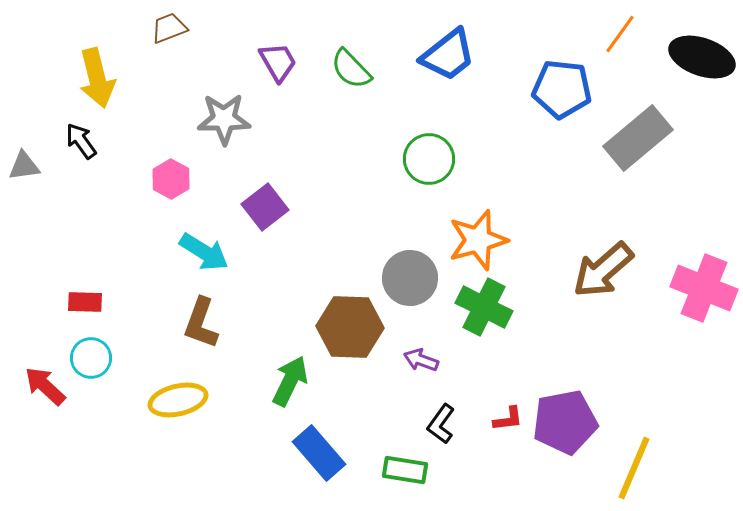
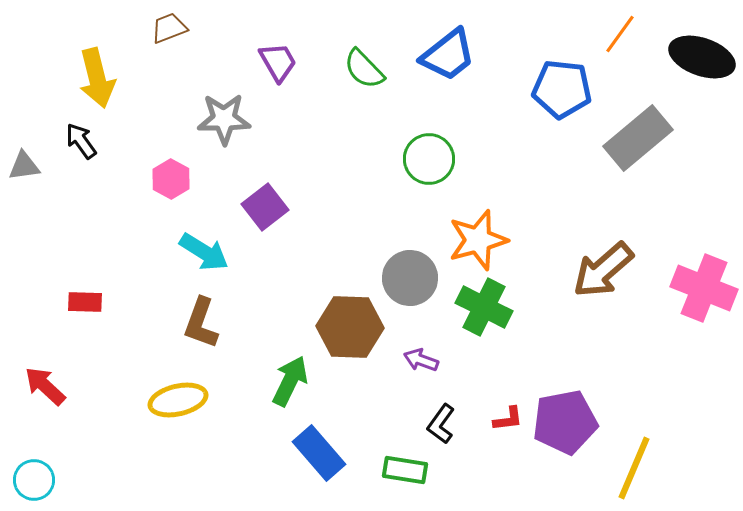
green semicircle: moved 13 px right
cyan circle: moved 57 px left, 122 px down
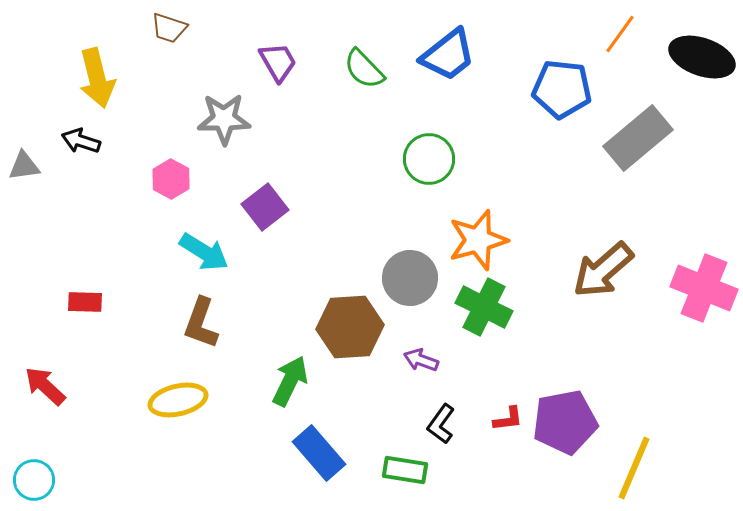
brown trapezoid: rotated 141 degrees counterclockwise
black arrow: rotated 36 degrees counterclockwise
brown hexagon: rotated 6 degrees counterclockwise
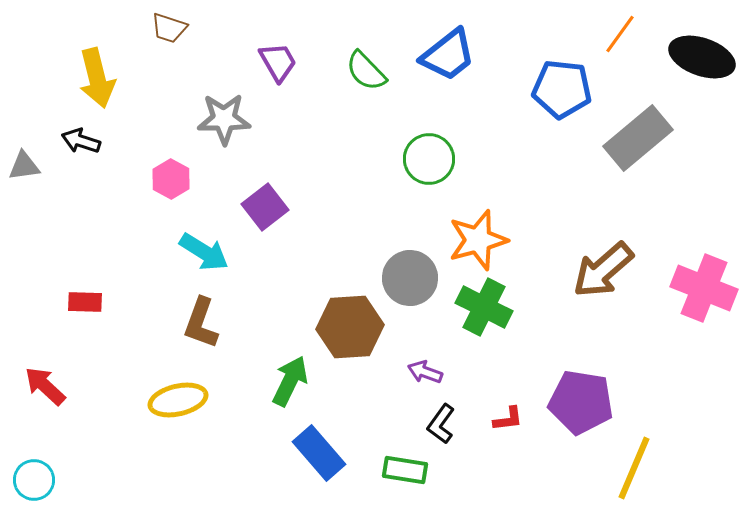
green semicircle: moved 2 px right, 2 px down
purple arrow: moved 4 px right, 12 px down
purple pentagon: moved 16 px right, 20 px up; rotated 20 degrees clockwise
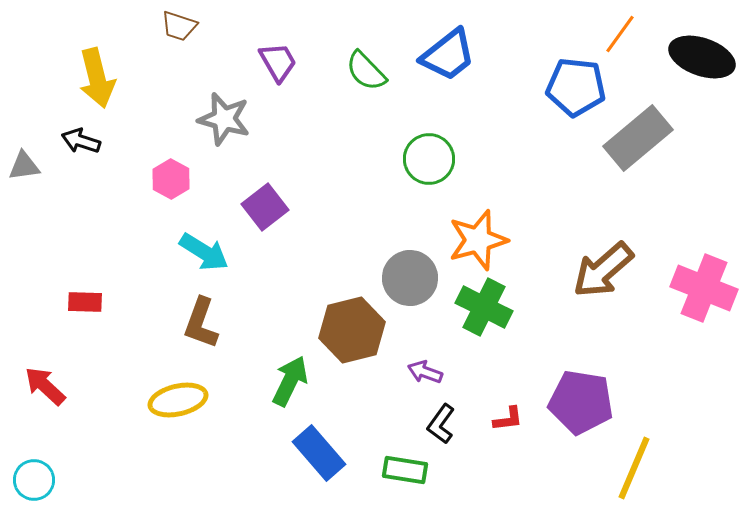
brown trapezoid: moved 10 px right, 2 px up
blue pentagon: moved 14 px right, 2 px up
gray star: rotated 16 degrees clockwise
brown hexagon: moved 2 px right, 3 px down; rotated 10 degrees counterclockwise
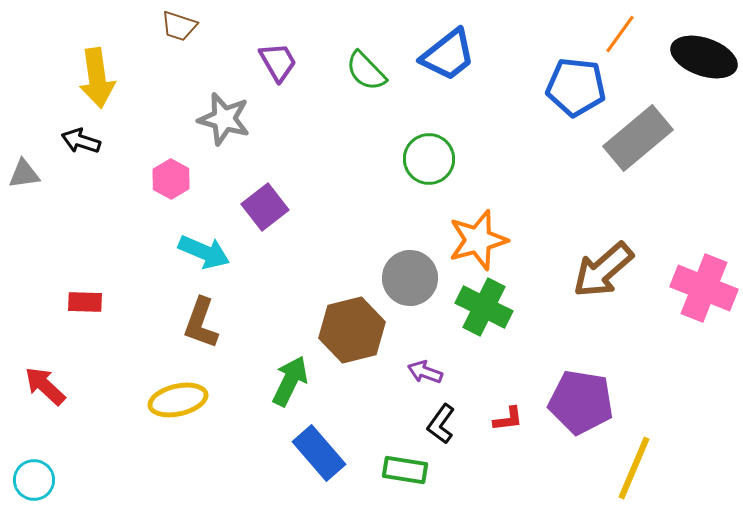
black ellipse: moved 2 px right
yellow arrow: rotated 6 degrees clockwise
gray triangle: moved 8 px down
cyan arrow: rotated 9 degrees counterclockwise
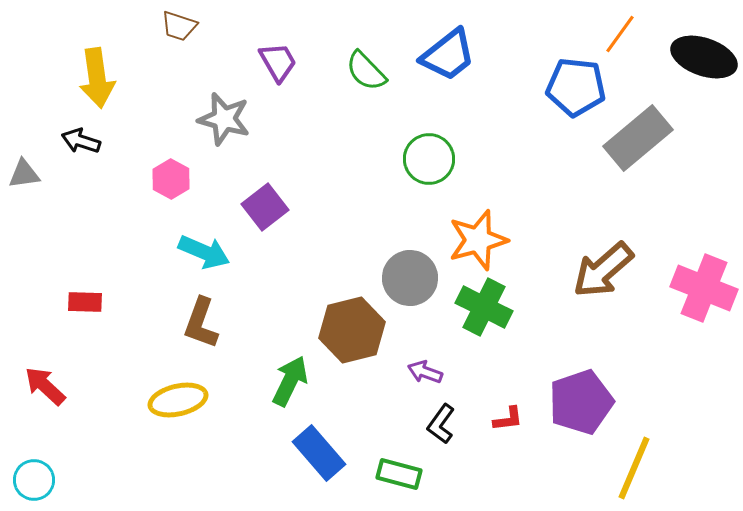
purple pentagon: rotated 28 degrees counterclockwise
green rectangle: moved 6 px left, 4 px down; rotated 6 degrees clockwise
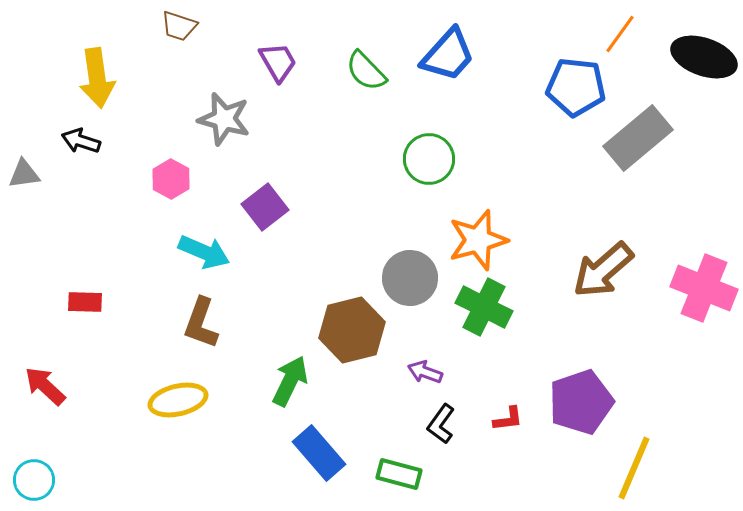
blue trapezoid: rotated 10 degrees counterclockwise
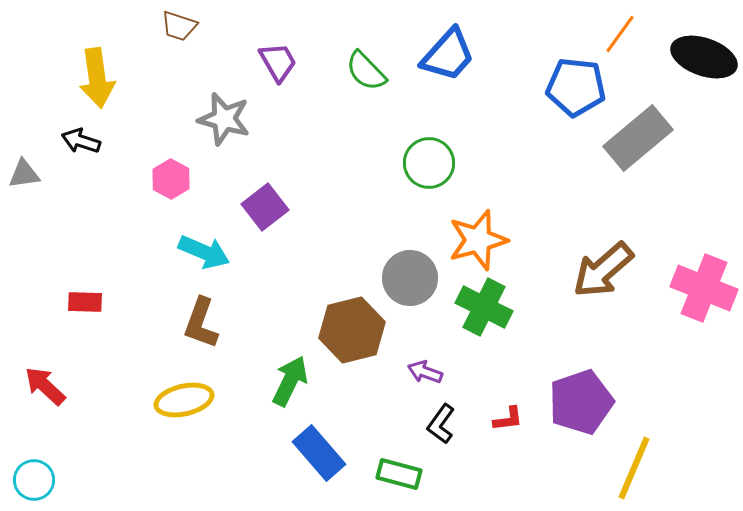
green circle: moved 4 px down
yellow ellipse: moved 6 px right
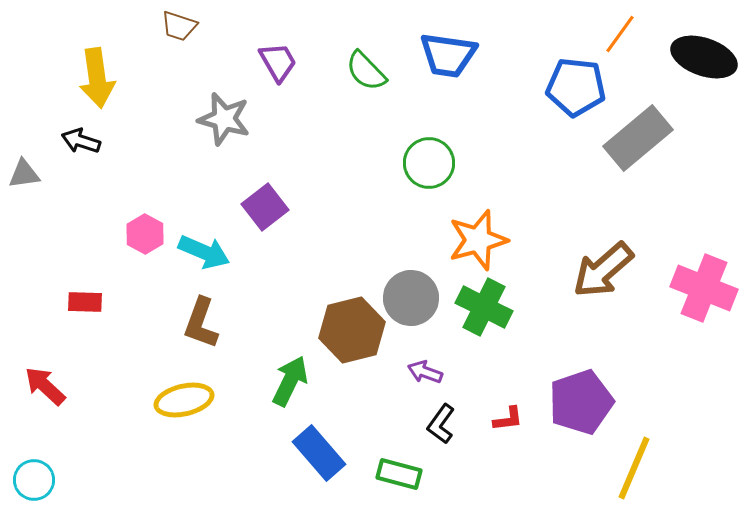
blue trapezoid: rotated 56 degrees clockwise
pink hexagon: moved 26 px left, 55 px down
gray circle: moved 1 px right, 20 px down
